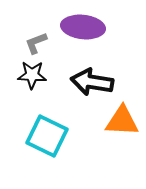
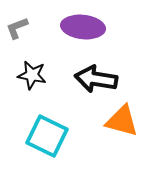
gray L-shape: moved 19 px left, 15 px up
black star: rotated 8 degrees clockwise
black arrow: moved 4 px right, 3 px up
orange triangle: rotated 12 degrees clockwise
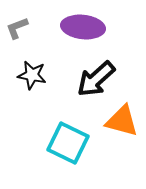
black arrow: rotated 51 degrees counterclockwise
cyan square: moved 21 px right, 7 px down
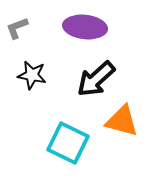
purple ellipse: moved 2 px right
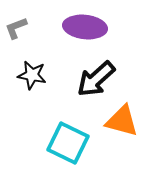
gray L-shape: moved 1 px left
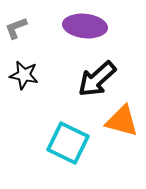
purple ellipse: moved 1 px up
black star: moved 8 px left
black arrow: moved 1 px right
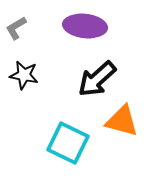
gray L-shape: rotated 10 degrees counterclockwise
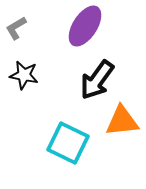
purple ellipse: rotated 63 degrees counterclockwise
black arrow: moved 1 px down; rotated 12 degrees counterclockwise
orange triangle: rotated 21 degrees counterclockwise
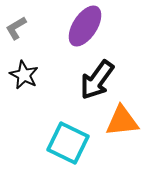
black star: rotated 16 degrees clockwise
